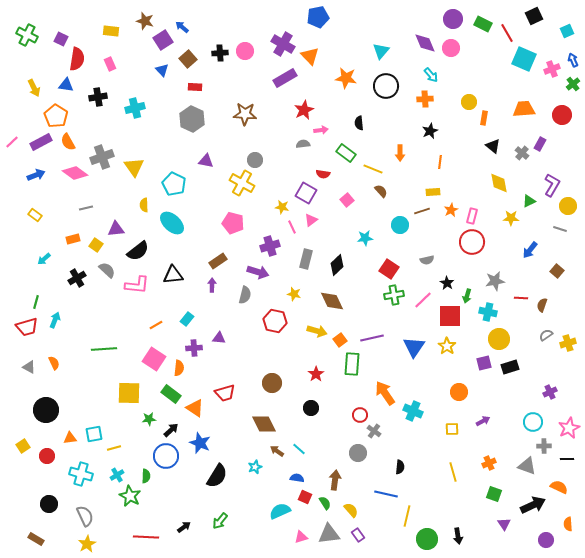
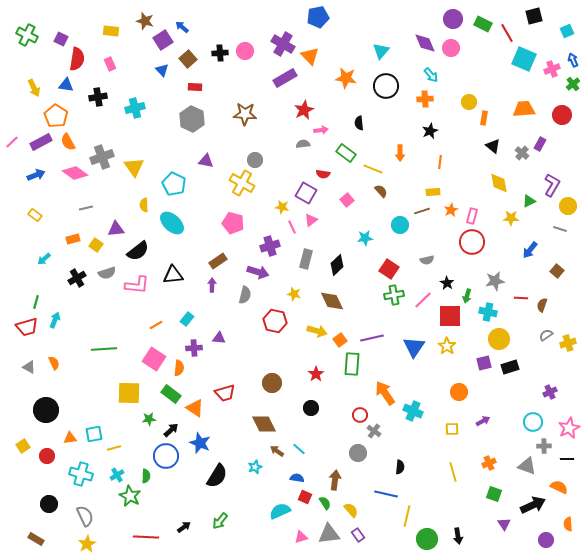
black square at (534, 16): rotated 12 degrees clockwise
gray semicircle at (107, 270): moved 3 px down; rotated 120 degrees clockwise
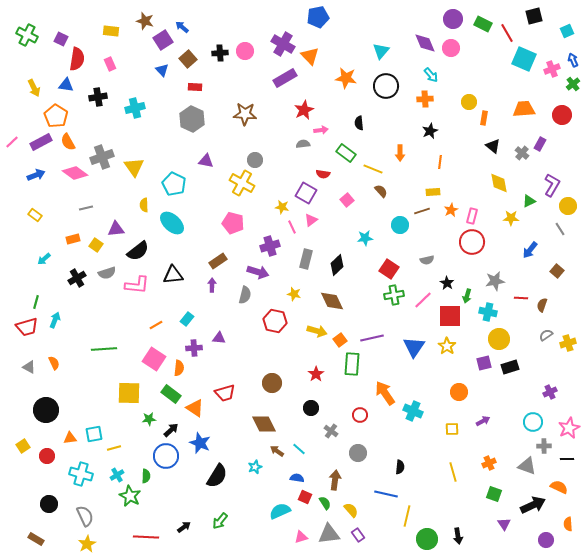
gray line at (560, 229): rotated 40 degrees clockwise
gray cross at (374, 431): moved 43 px left
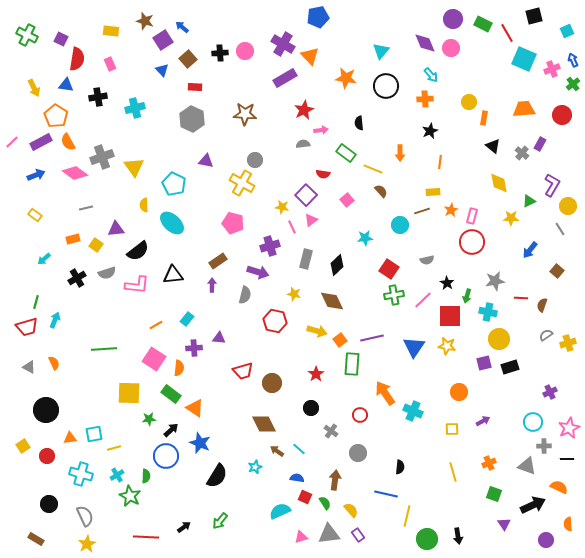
purple square at (306, 193): moved 2 px down; rotated 15 degrees clockwise
yellow star at (447, 346): rotated 24 degrees counterclockwise
red trapezoid at (225, 393): moved 18 px right, 22 px up
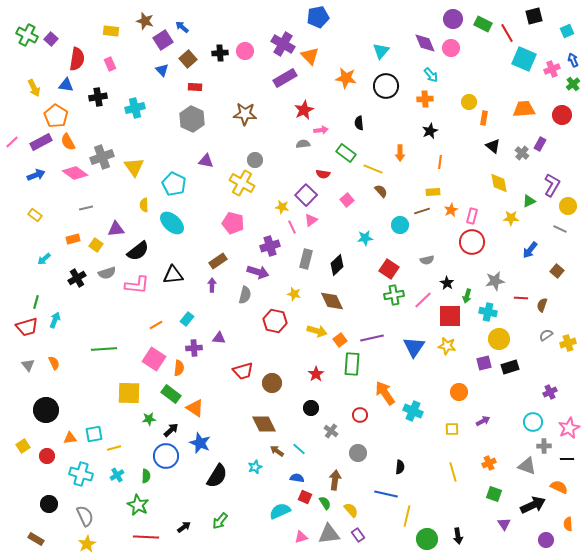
purple square at (61, 39): moved 10 px left; rotated 16 degrees clockwise
gray line at (560, 229): rotated 32 degrees counterclockwise
gray triangle at (29, 367): moved 1 px left, 2 px up; rotated 24 degrees clockwise
green star at (130, 496): moved 8 px right, 9 px down
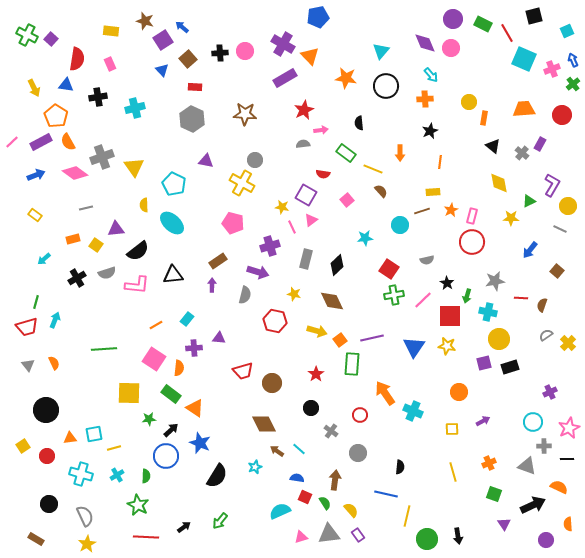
purple square at (306, 195): rotated 15 degrees counterclockwise
yellow cross at (568, 343): rotated 28 degrees counterclockwise
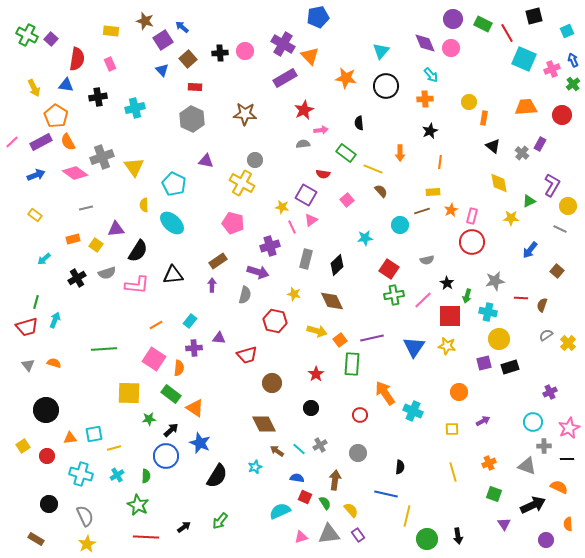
orange trapezoid at (524, 109): moved 2 px right, 2 px up
black semicircle at (138, 251): rotated 20 degrees counterclockwise
cyan rectangle at (187, 319): moved 3 px right, 2 px down
orange semicircle at (54, 363): rotated 48 degrees counterclockwise
red trapezoid at (243, 371): moved 4 px right, 16 px up
gray cross at (331, 431): moved 11 px left, 14 px down; rotated 24 degrees clockwise
